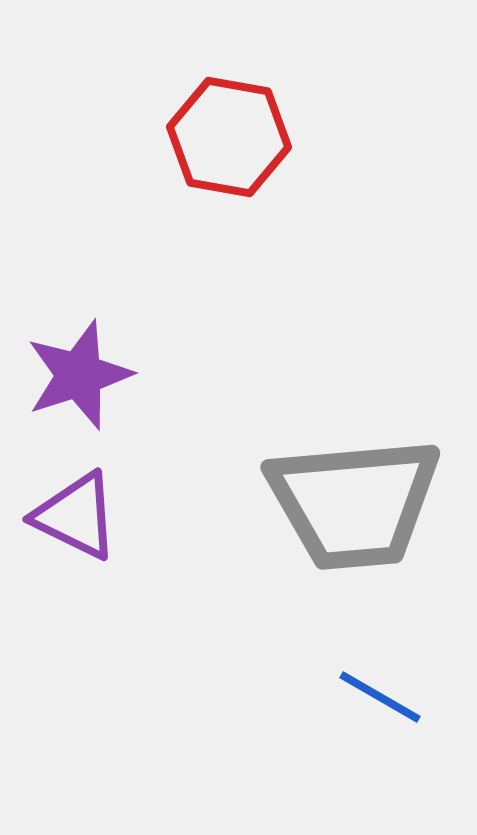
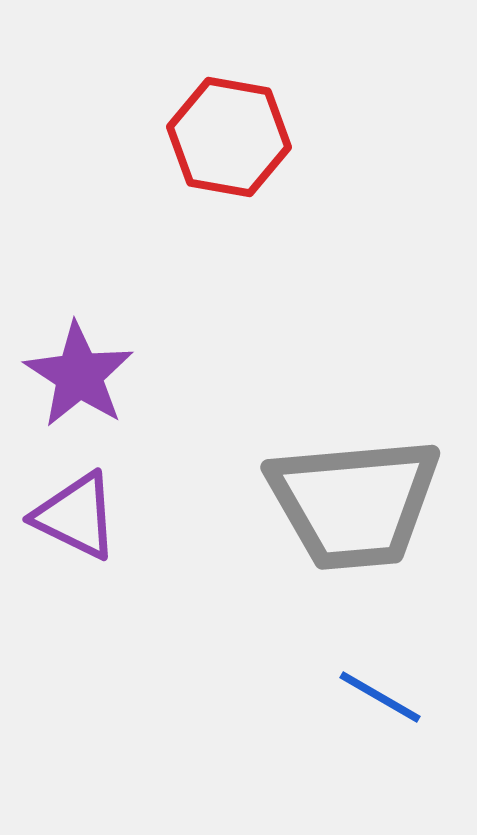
purple star: rotated 21 degrees counterclockwise
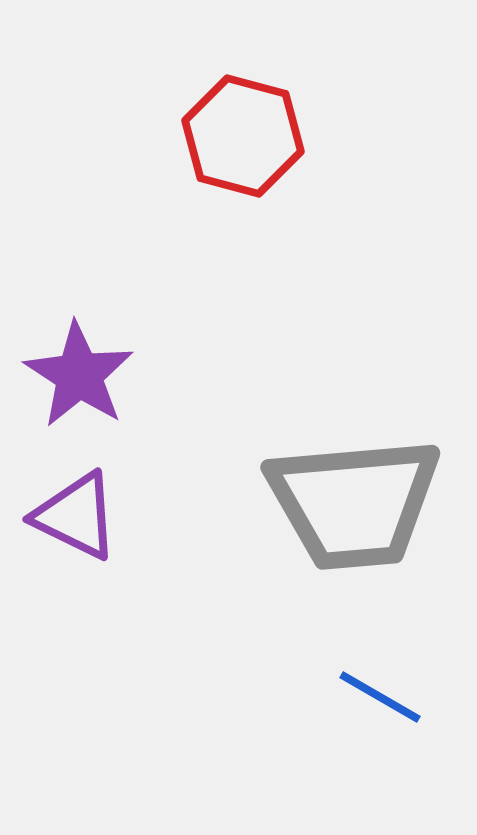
red hexagon: moved 14 px right, 1 px up; rotated 5 degrees clockwise
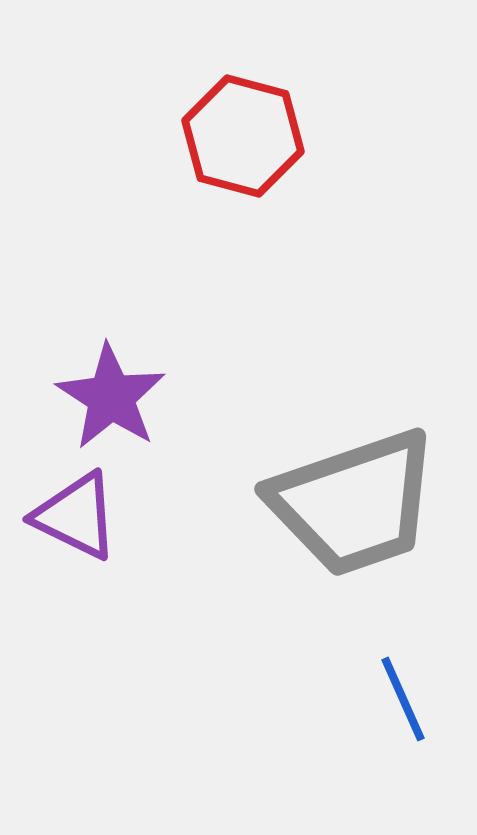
purple star: moved 32 px right, 22 px down
gray trapezoid: rotated 14 degrees counterclockwise
blue line: moved 23 px right, 2 px down; rotated 36 degrees clockwise
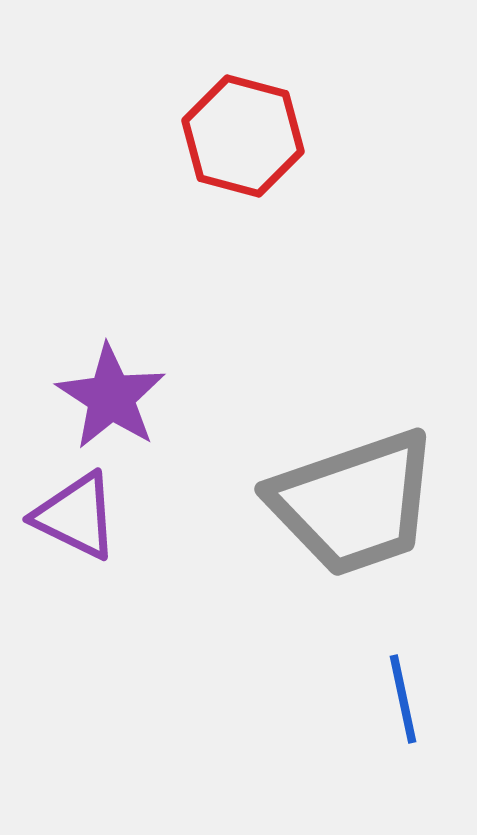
blue line: rotated 12 degrees clockwise
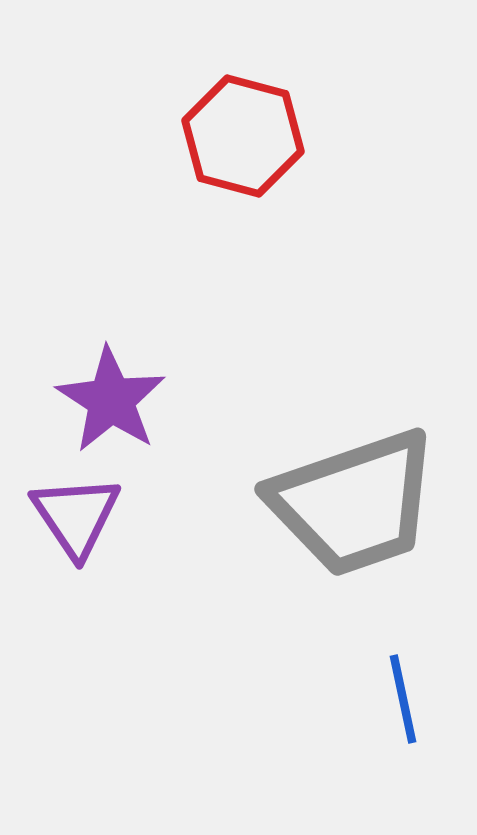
purple star: moved 3 px down
purple triangle: rotated 30 degrees clockwise
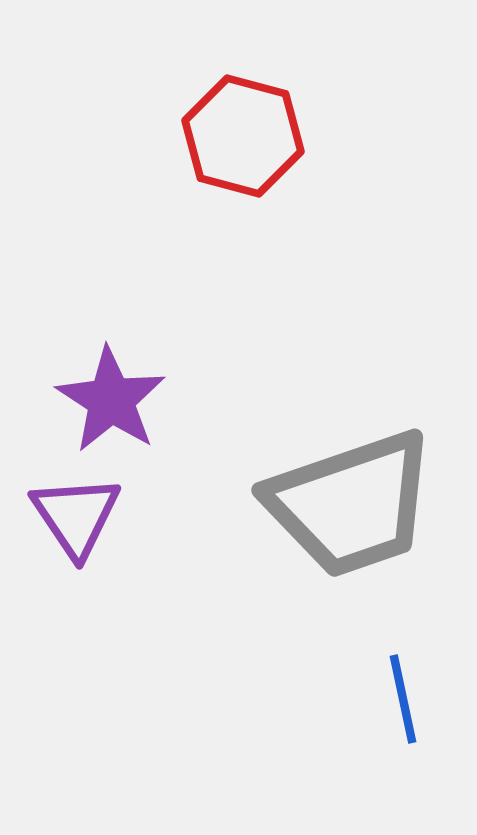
gray trapezoid: moved 3 px left, 1 px down
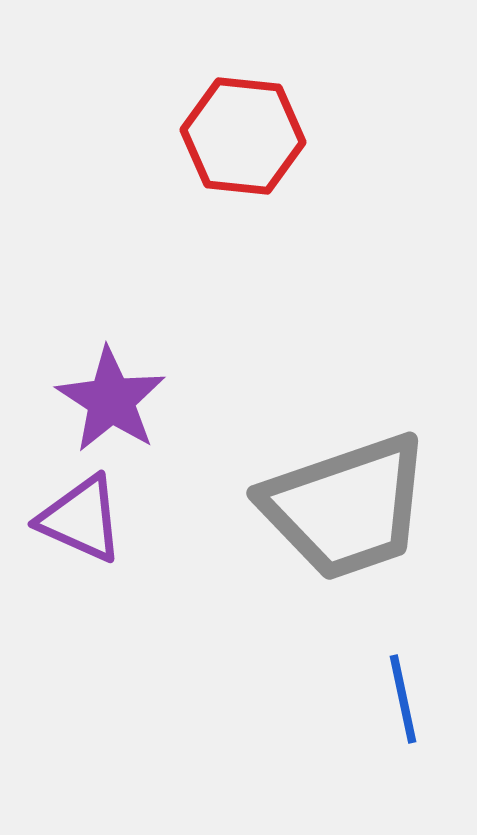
red hexagon: rotated 9 degrees counterclockwise
gray trapezoid: moved 5 px left, 3 px down
purple triangle: moved 5 px right, 3 px down; rotated 32 degrees counterclockwise
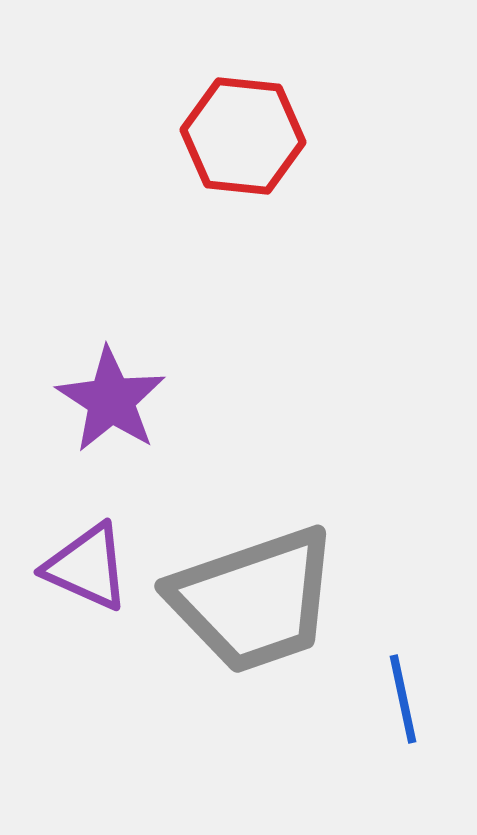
gray trapezoid: moved 92 px left, 93 px down
purple triangle: moved 6 px right, 48 px down
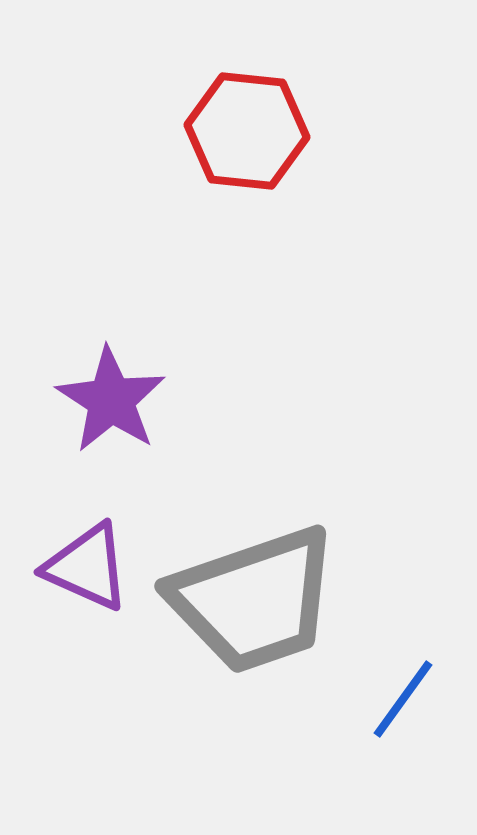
red hexagon: moved 4 px right, 5 px up
blue line: rotated 48 degrees clockwise
